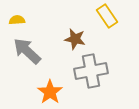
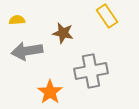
brown star: moved 12 px left, 6 px up
gray arrow: rotated 52 degrees counterclockwise
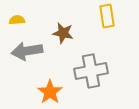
yellow rectangle: rotated 25 degrees clockwise
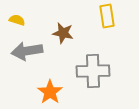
yellow semicircle: rotated 21 degrees clockwise
gray cross: moved 2 px right; rotated 8 degrees clockwise
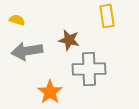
brown star: moved 6 px right, 7 px down
gray cross: moved 4 px left, 2 px up
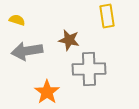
orange star: moved 3 px left
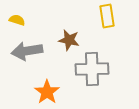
gray cross: moved 3 px right
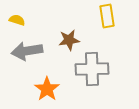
brown star: rotated 20 degrees counterclockwise
orange star: moved 3 px up
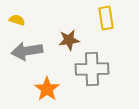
yellow rectangle: moved 1 px left, 2 px down
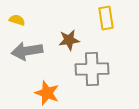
orange star: moved 4 px down; rotated 15 degrees counterclockwise
